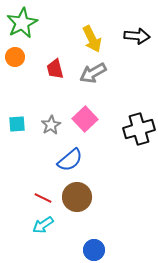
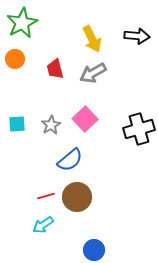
orange circle: moved 2 px down
red line: moved 3 px right, 2 px up; rotated 42 degrees counterclockwise
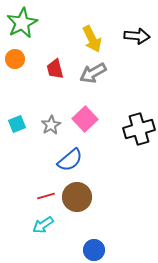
cyan square: rotated 18 degrees counterclockwise
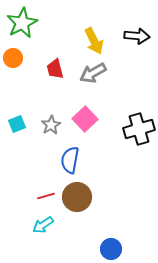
yellow arrow: moved 2 px right, 2 px down
orange circle: moved 2 px left, 1 px up
blue semicircle: rotated 140 degrees clockwise
blue circle: moved 17 px right, 1 px up
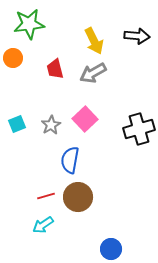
green star: moved 7 px right, 1 px down; rotated 20 degrees clockwise
brown circle: moved 1 px right
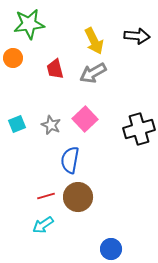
gray star: rotated 18 degrees counterclockwise
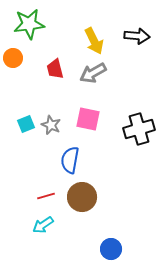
pink square: moved 3 px right; rotated 35 degrees counterclockwise
cyan square: moved 9 px right
brown circle: moved 4 px right
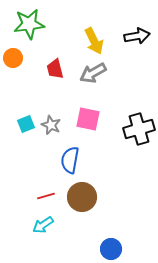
black arrow: rotated 15 degrees counterclockwise
